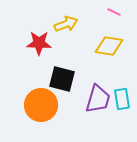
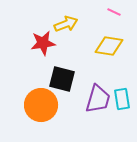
red star: moved 4 px right; rotated 10 degrees counterclockwise
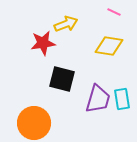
orange circle: moved 7 px left, 18 px down
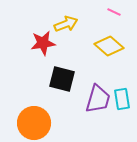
yellow diamond: rotated 32 degrees clockwise
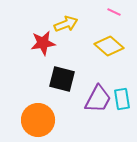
purple trapezoid: rotated 12 degrees clockwise
orange circle: moved 4 px right, 3 px up
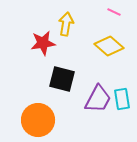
yellow arrow: rotated 60 degrees counterclockwise
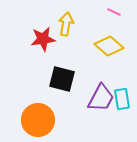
red star: moved 4 px up
purple trapezoid: moved 3 px right, 1 px up
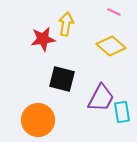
yellow diamond: moved 2 px right
cyan rectangle: moved 13 px down
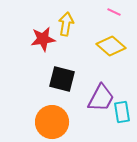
orange circle: moved 14 px right, 2 px down
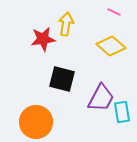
orange circle: moved 16 px left
